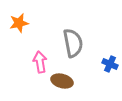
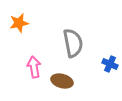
pink arrow: moved 6 px left, 5 px down
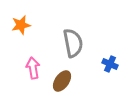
orange star: moved 2 px right, 2 px down
pink arrow: moved 1 px left, 1 px down
brown ellipse: rotated 70 degrees counterclockwise
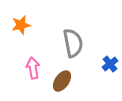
blue cross: rotated 28 degrees clockwise
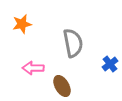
orange star: moved 1 px right, 1 px up
pink arrow: rotated 80 degrees counterclockwise
brown ellipse: moved 5 px down; rotated 65 degrees counterclockwise
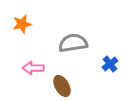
gray semicircle: rotated 88 degrees counterclockwise
